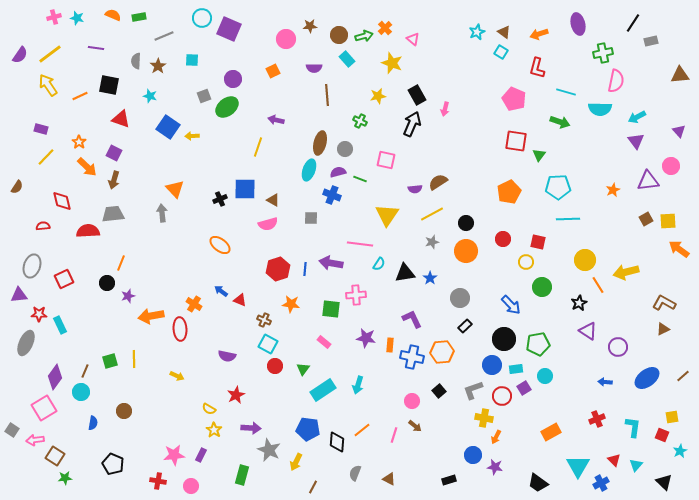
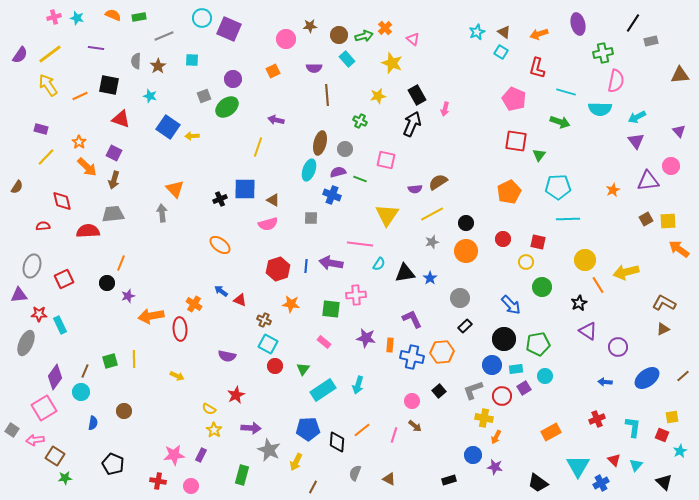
blue line at (305, 269): moved 1 px right, 3 px up
blue pentagon at (308, 429): rotated 10 degrees counterclockwise
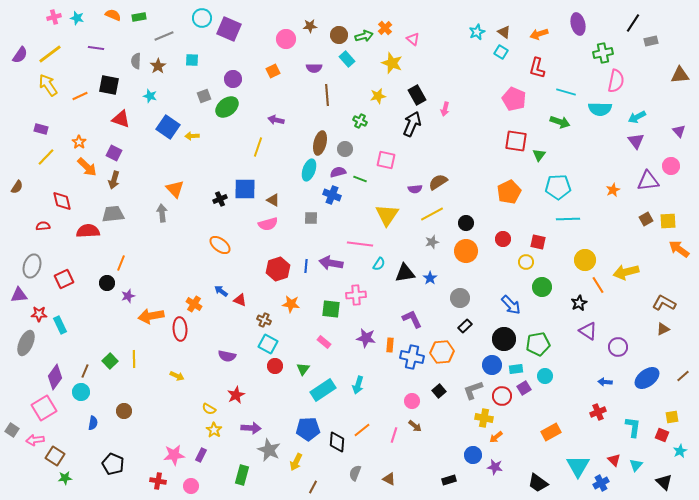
green square at (110, 361): rotated 28 degrees counterclockwise
red cross at (597, 419): moved 1 px right, 7 px up
orange arrow at (496, 437): rotated 24 degrees clockwise
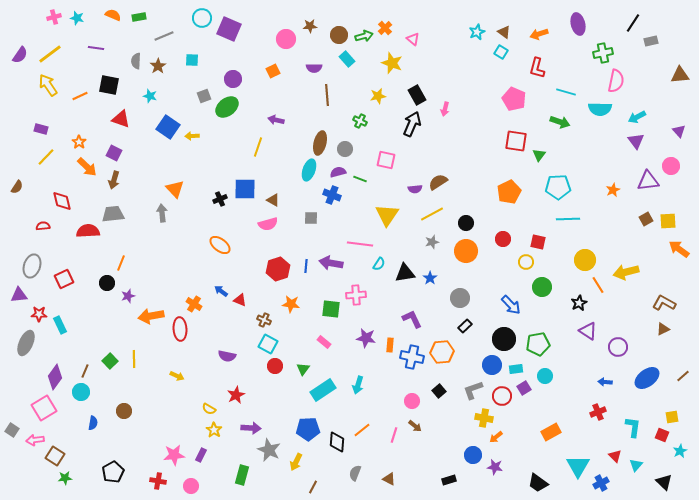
red triangle at (614, 460): moved 1 px right, 4 px up
black pentagon at (113, 464): moved 8 px down; rotated 20 degrees clockwise
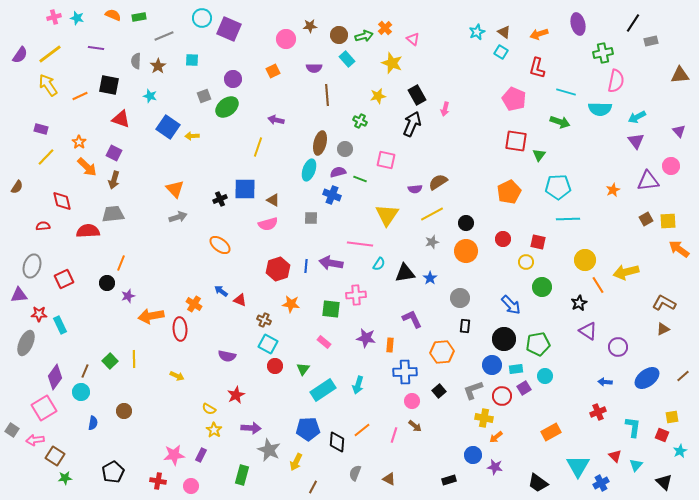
gray arrow at (162, 213): moved 16 px right, 4 px down; rotated 78 degrees clockwise
black rectangle at (465, 326): rotated 40 degrees counterclockwise
blue cross at (412, 357): moved 7 px left, 15 px down; rotated 15 degrees counterclockwise
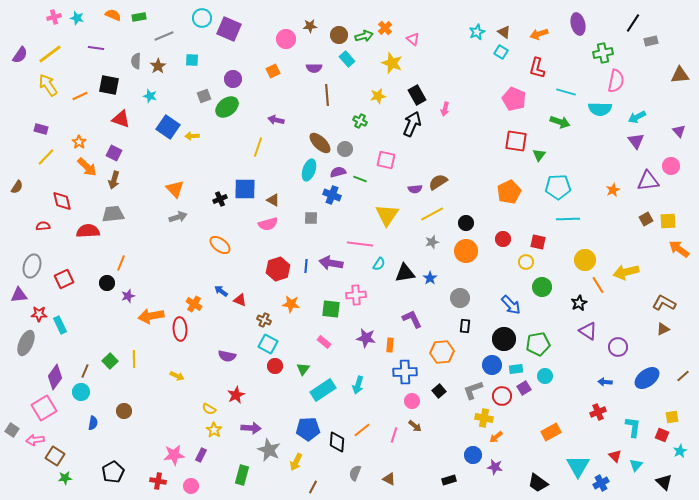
brown ellipse at (320, 143): rotated 60 degrees counterclockwise
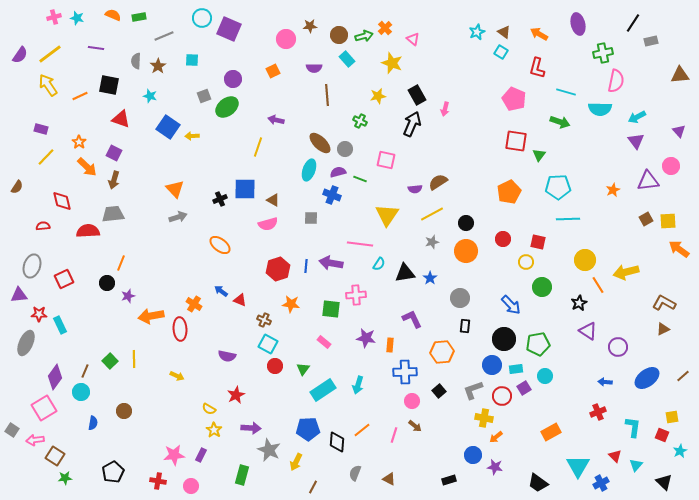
orange arrow at (539, 34): rotated 48 degrees clockwise
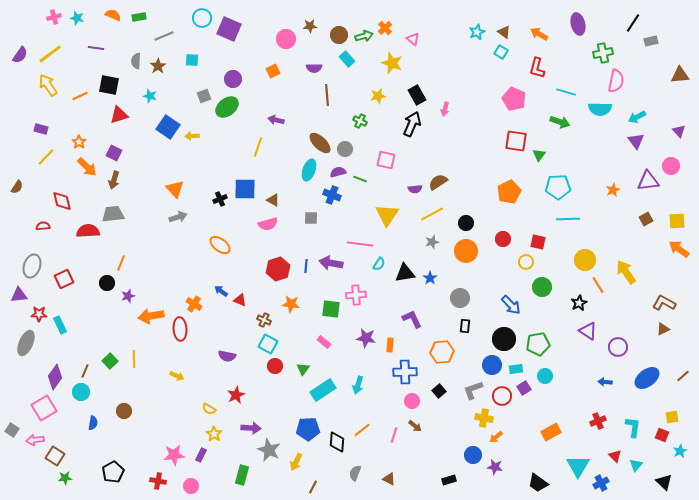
red triangle at (121, 119): moved 2 px left, 4 px up; rotated 36 degrees counterclockwise
yellow square at (668, 221): moved 9 px right
yellow arrow at (626, 272): rotated 70 degrees clockwise
red cross at (598, 412): moved 9 px down
yellow star at (214, 430): moved 4 px down
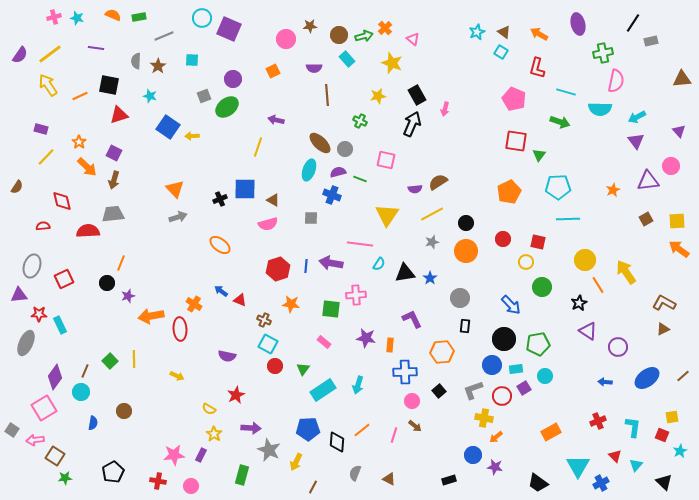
brown triangle at (680, 75): moved 2 px right, 4 px down
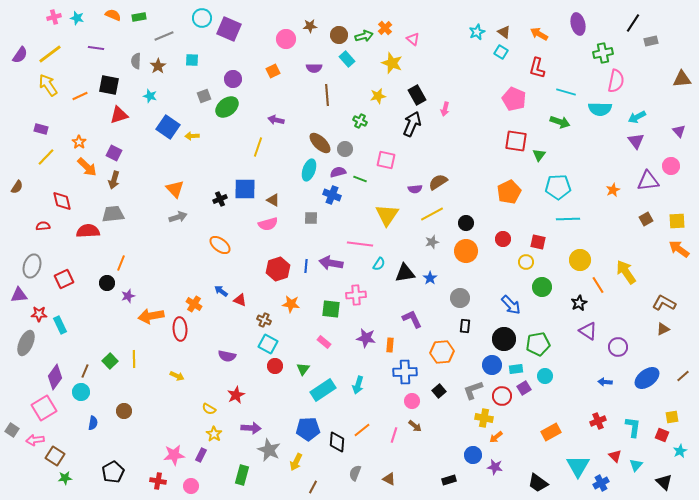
yellow circle at (585, 260): moved 5 px left
